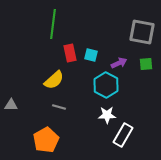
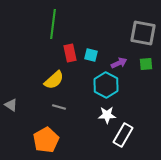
gray square: moved 1 px right, 1 px down
gray triangle: rotated 32 degrees clockwise
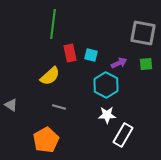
yellow semicircle: moved 4 px left, 4 px up
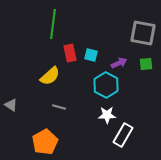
orange pentagon: moved 1 px left, 2 px down
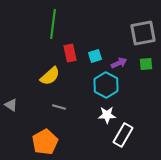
gray square: rotated 20 degrees counterclockwise
cyan square: moved 4 px right, 1 px down; rotated 32 degrees counterclockwise
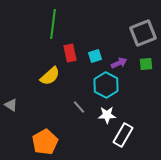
gray square: rotated 12 degrees counterclockwise
gray line: moved 20 px right; rotated 32 degrees clockwise
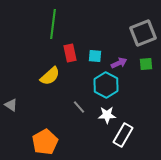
cyan square: rotated 24 degrees clockwise
